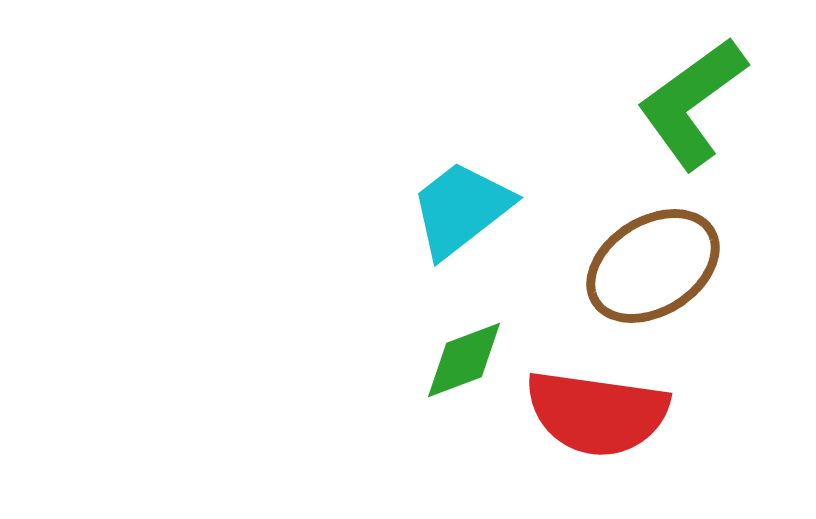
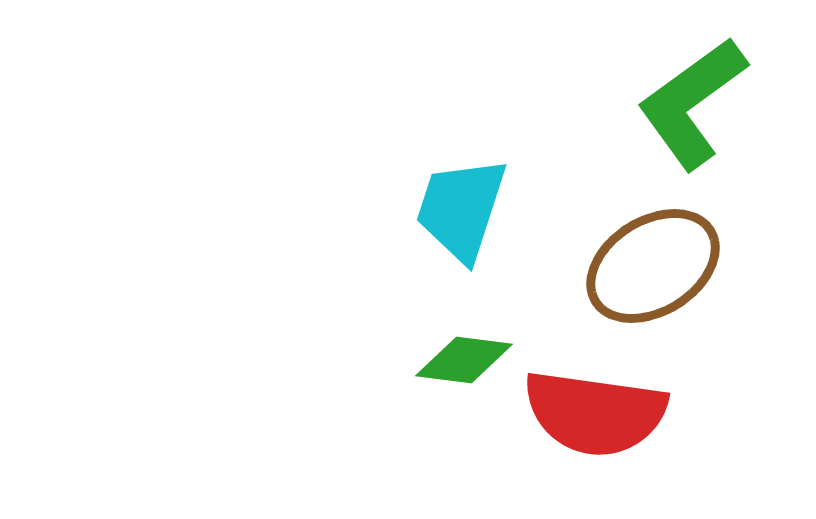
cyan trapezoid: rotated 34 degrees counterclockwise
green diamond: rotated 28 degrees clockwise
red semicircle: moved 2 px left
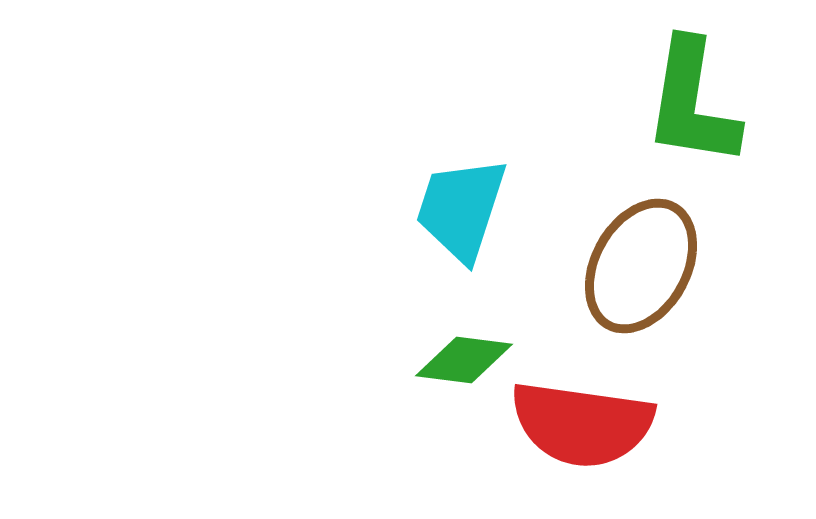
green L-shape: rotated 45 degrees counterclockwise
brown ellipse: moved 12 px left; rotated 29 degrees counterclockwise
red semicircle: moved 13 px left, 11 px down
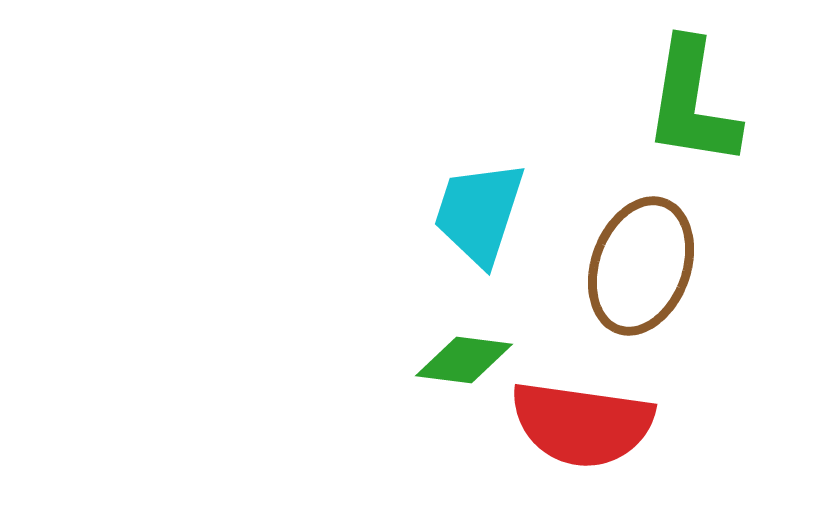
cyan trapezoid: moved 18 px right, 4 px down
brown ellipse: rotated 9 degrees counterclockwise
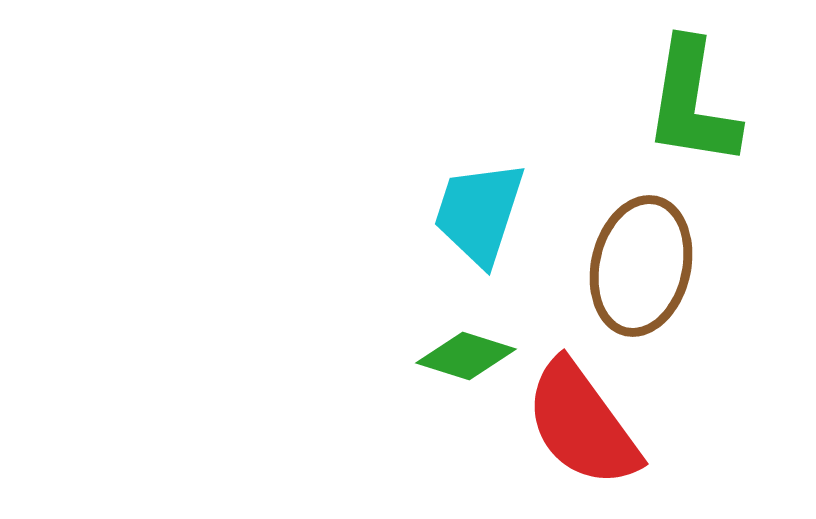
brown ellipse: rotated 7 degrees counterclockwise
green diamond: moved 2 px right, 4 px up; rotated 10 degrees clockwise
red semicircle: rotated 46 degrees clockwise
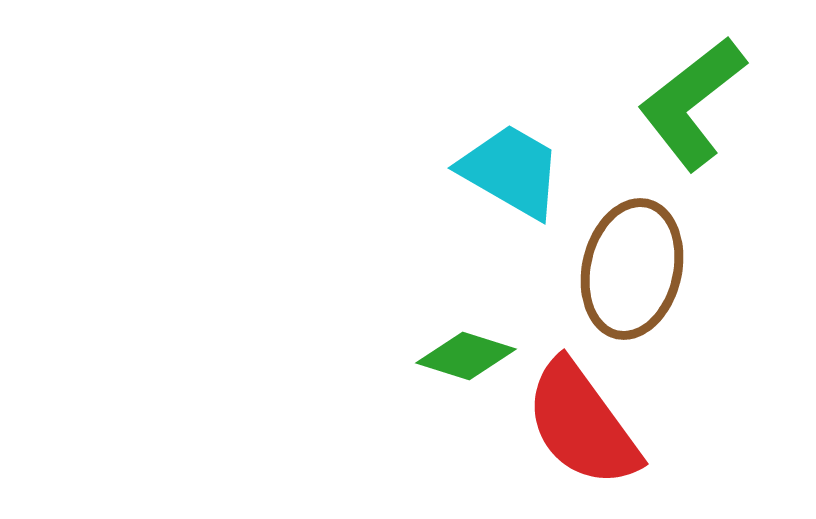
green L-shape: rotated 43 degrees clockwise
cyan trapezoid: moved 32 px right, 42 px up; rotated 102 degrees clockwise
brown ellipse: moved 9 px left, 3 px down
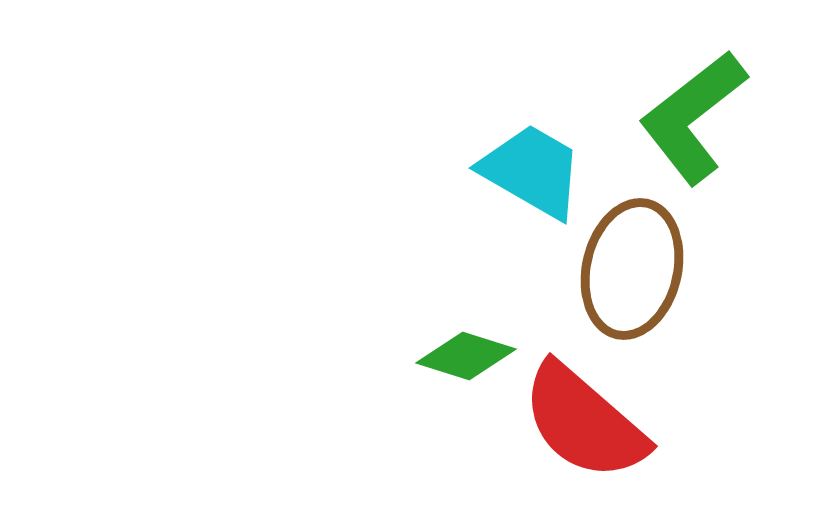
green L-shape: moved 1 px right, 14 px down
cyan trapezoid: moved 21 px right
red semicircle: moved 2 px right, 2 px up; rotated 13 degrees counterclockwise
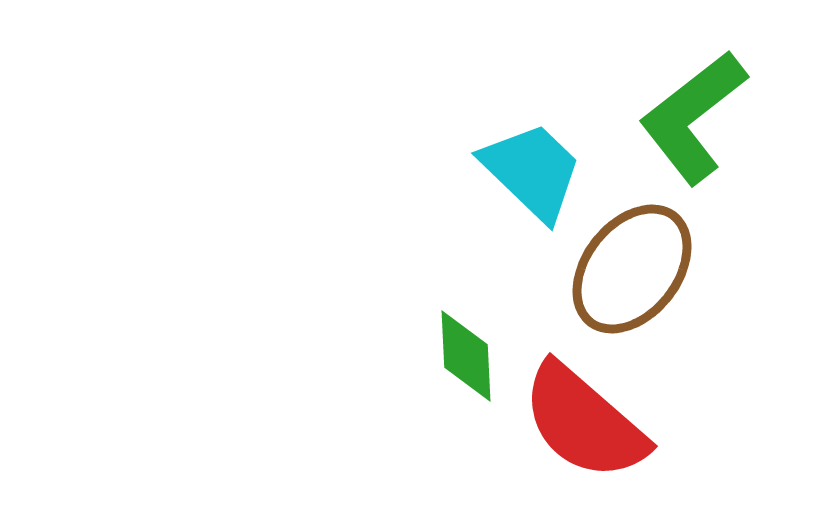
cyan trapezoid: rotated 14 degrees clockwise
brown ellipse: rotated 25 degrees clockwise
green diamond: rotated 70 degrees clockwise
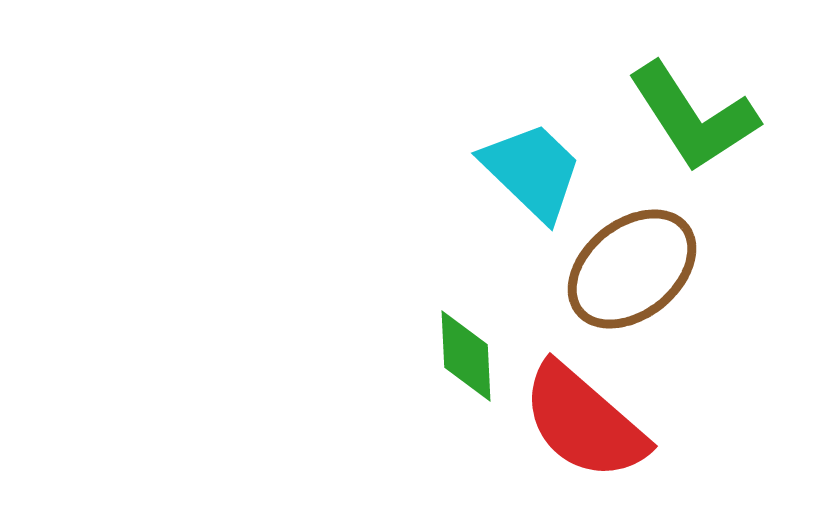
green L-shape: rotated 85 degrees counterclockwise
brown ellipse: rotated 13 degrees clockwise
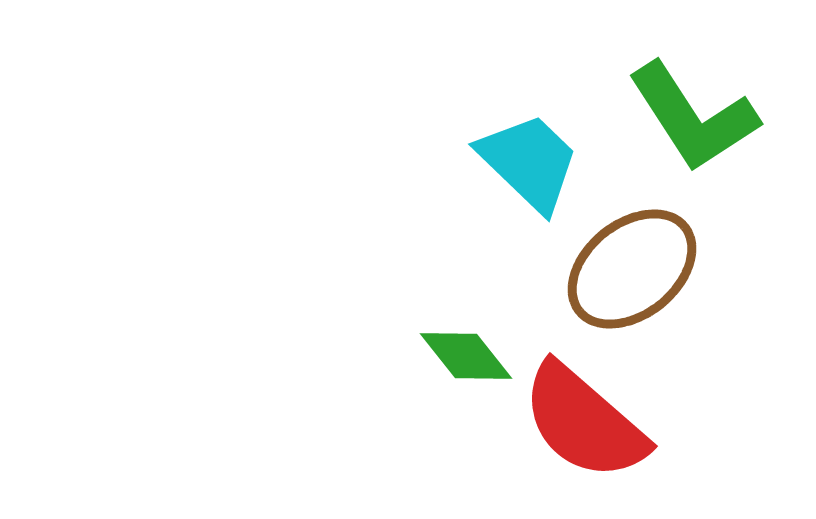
cyan trapezoid: moved 3 px left, 9 px up
green diamond: rotated 36 degrees counterclockwise
